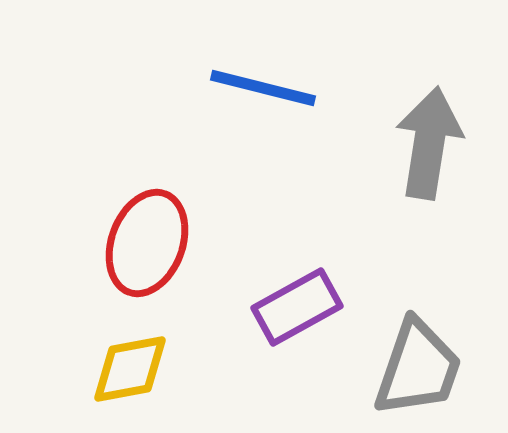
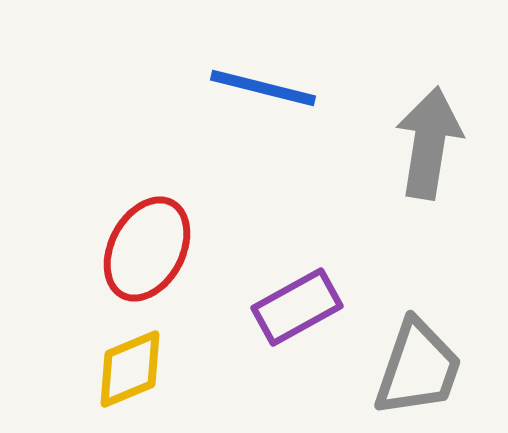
red ellipse: moved 6 px down; rotated 8 degrees clockwise
yellow diamond: rotated 12 degrees counterclockwise
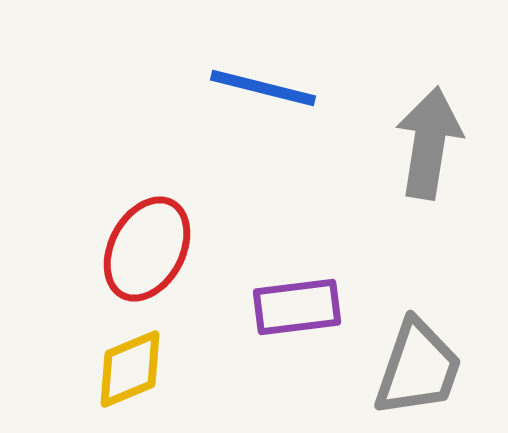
purple rectangle: rotated 22 degrees clockwise
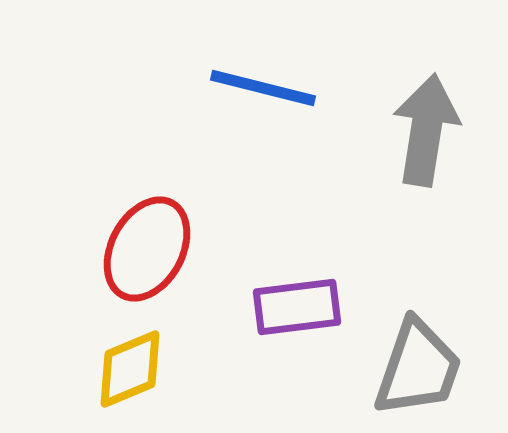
gray arrow: moved 3 px left, 13 px up
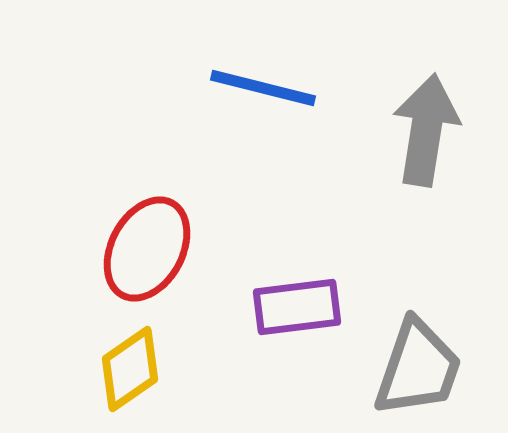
yellow diamond: rotated 12 degrees counterclockwise
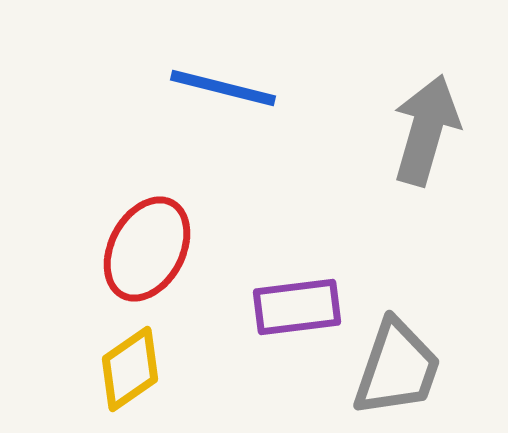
blue line: moved 40 px left
gray arrow: rotated 7 degrees clockwise
gray trapezoid: moved 21 px left
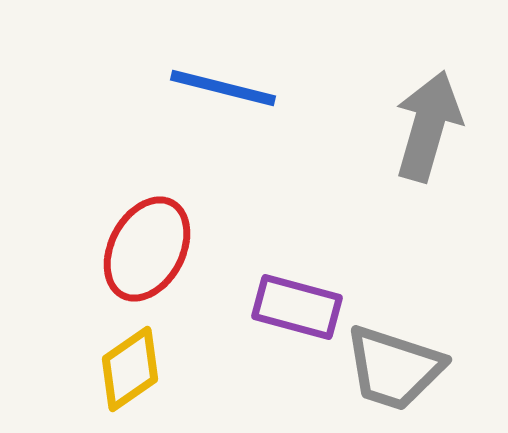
gray arrow: moved 2 px right, 4 px up
purple rectangle: rotated 22 degrees clockwise
gray trapezoid: moved 3 px left; rotated 89 degrees clockwise
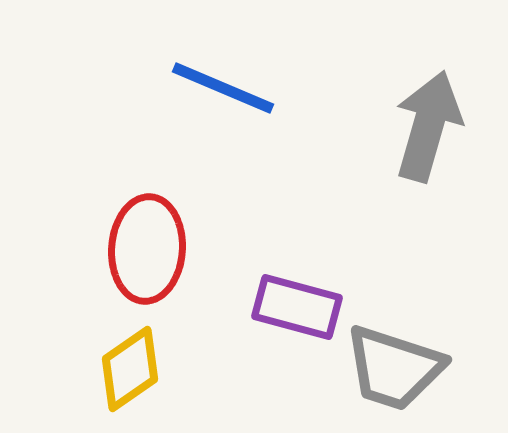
blue line: rotated 9 degrees clockwise
red ellipse: rotated 24 degrees counterclockwise
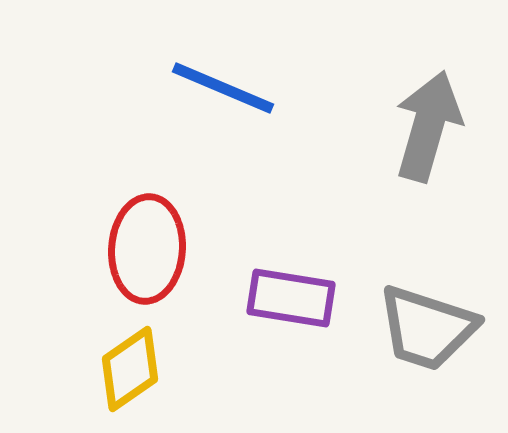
purple rectangle: moved 6 px left, 9 px up; rotated 6 degrees counterclockwise
gray trapezoid: moved 33 px right, 40 px up
